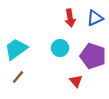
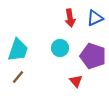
cyan trapezoid: moved 2 px right, 1 px down; rotated 145 degrees clockwise
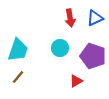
red triangle: rotated 40 degrees clockwise
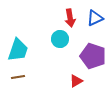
cyan circle: moved 9 px up
brown line: rotated 40 degrees clockwise
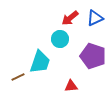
red arrow: rotated 60 degrees clockwise
cyan trapezoid: moved 22 px right, 12 px down
brown line: rotated 16 degrees counterclockwise
red triangle: moved 5 px left, 5 px down; rotated 24 degrees clockwise
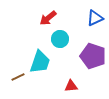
red arrow: moved 22 px left
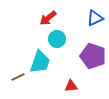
cyan circle: moved 3 px left
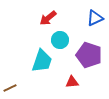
cyan circle: moved 3 px right, 1 px down
purple pentagon: moved 4 px left, 1 px up
cyan trapezoid: moved 2 px right, 1 px up
brown line: moved 8 px left, 11 px down
red triangle: moved 1 px right, 4 px up
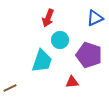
red arrow: rotated 30 degrees counterclockwise
